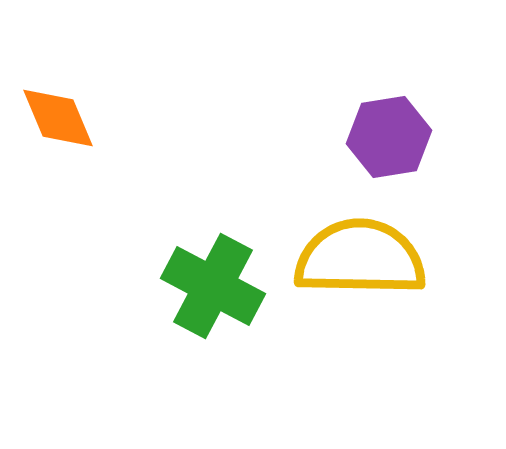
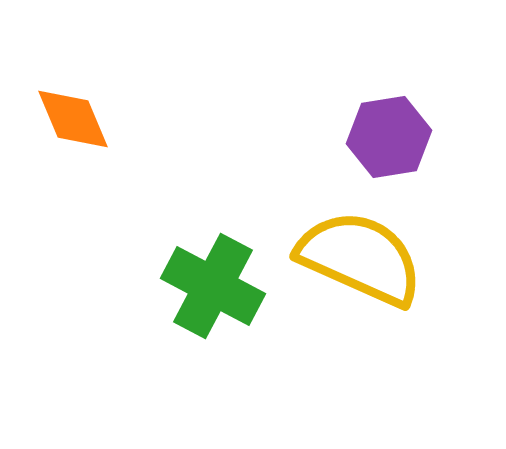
orange diamond: moved 15 px right, 1 px down
yellow semicircle: rotated 23 degrees clockwise
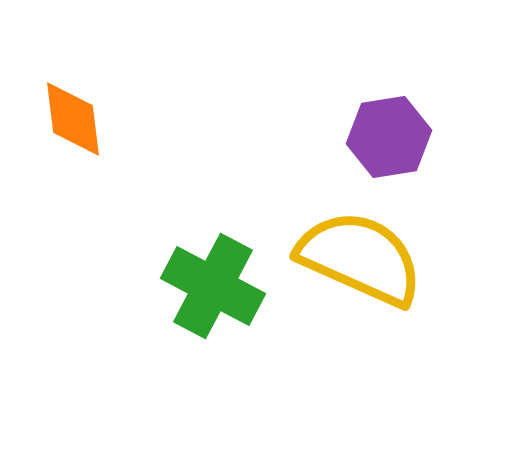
orange diamond: rotated 16 degrees clockwise
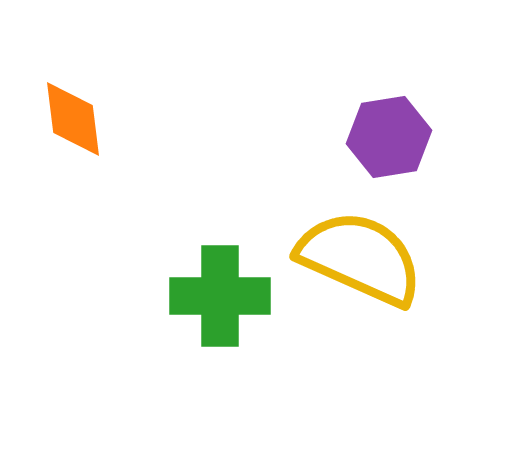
green cross: moved 7 px right, 10 px down; rotated 28 degrees counterclockwise
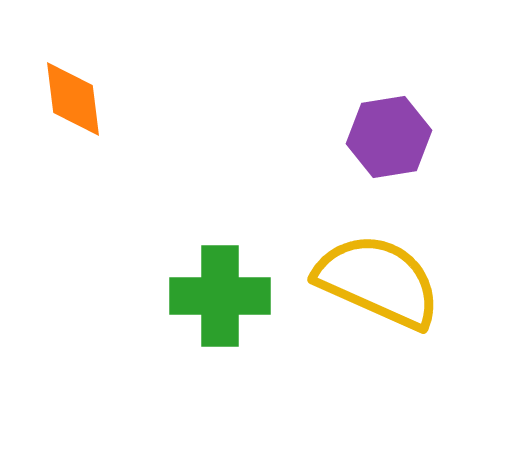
orange diamond: moved 20 px up
yellow semicircle: moved 18 px right, 23 px down
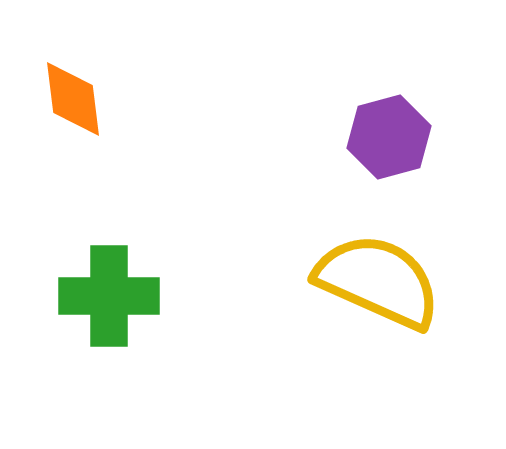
purple hexagon: rotated 6 degrees counterclockwise
green cross: moved 111 px left
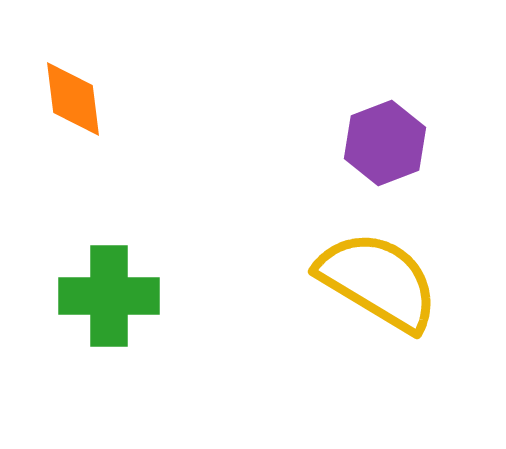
purple hexagon: moved 4 px left, 6 px down; rotated 6 degrees counterclockwise
yellow semicircle: rotated 7 degrees clockwise
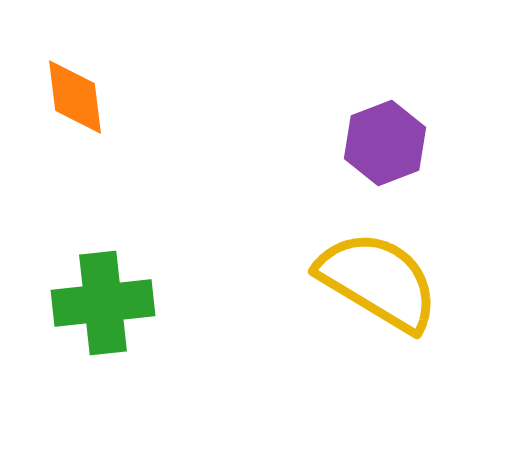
orange diamond: moved 2 px right, 2 px up
green cross: moved 6 px left, 7 px down; rotated 6 degrees counterclockwise
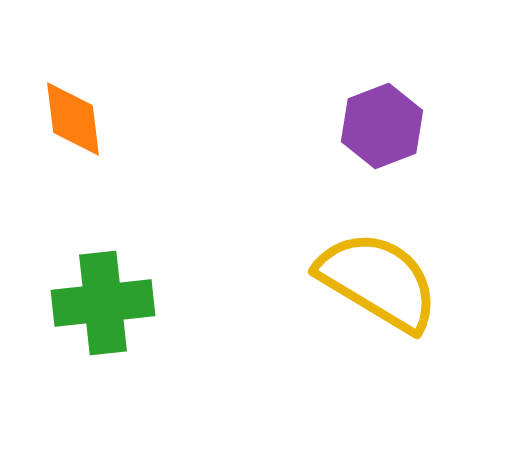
orange diamond: moved 2 px left, 22 px down
purple hexagon: moved 3 px left, 17 px up
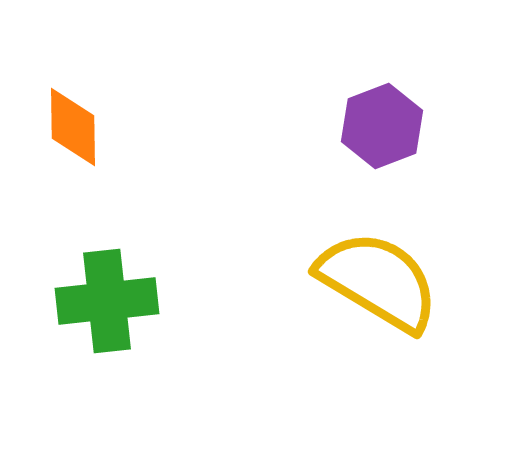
orange diamond: moved 8 px down; rotated 6 degrees clockwise
green cross: moved 4 px right, 2 px up
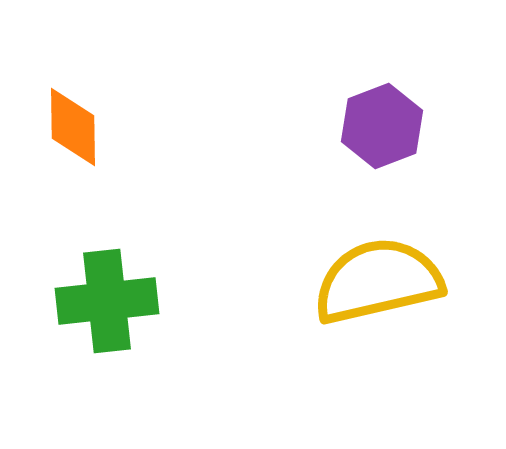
yellow semicircle: rotated 44 degrees counterclockwise
